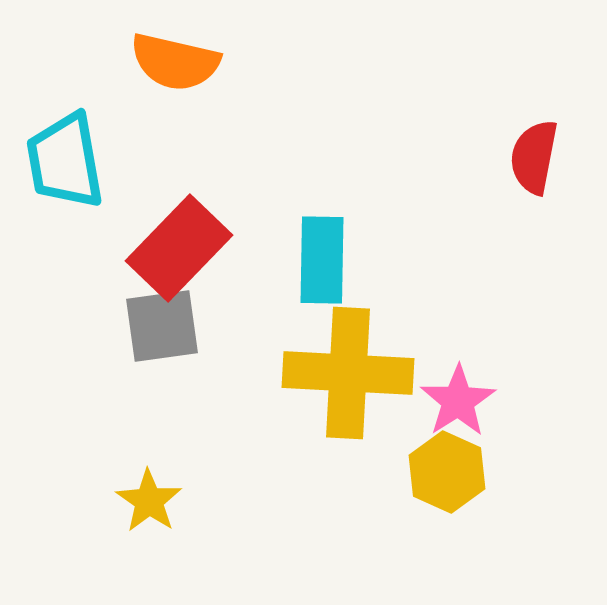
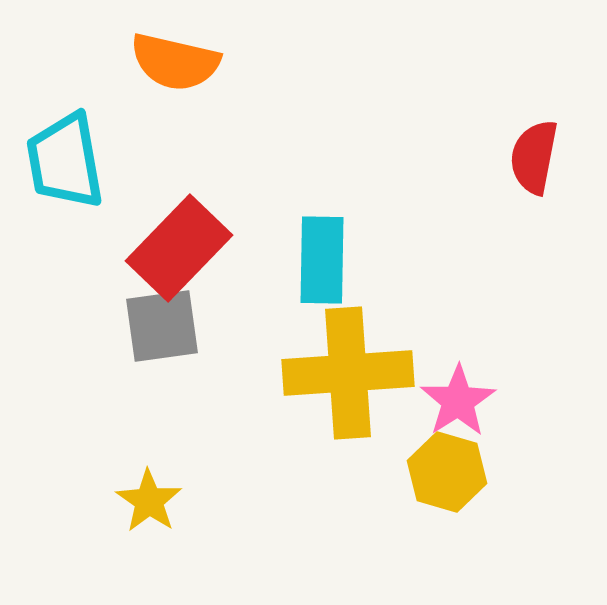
yellow cross: rotated 7 degrees counterclockwise
yellow hexagon: rotated 8 degrees counterclockwise
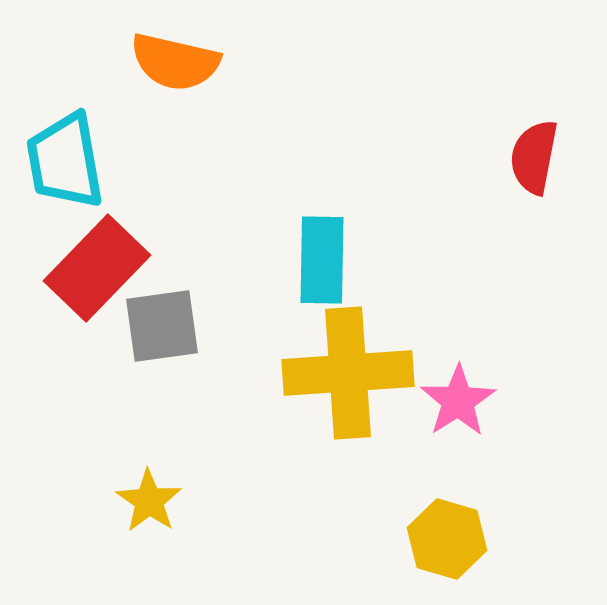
red rectangle: moved 82 px left, 20 px down
yellow hexagon: moved 67 px down
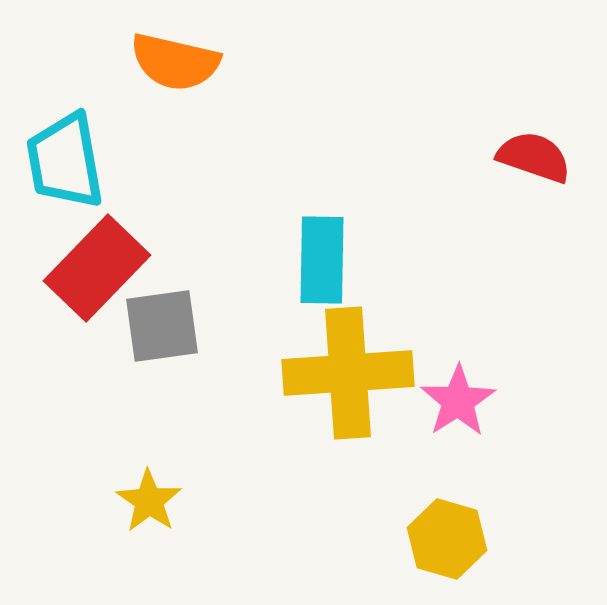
red semicircle: rotated 98 degrees clockwise
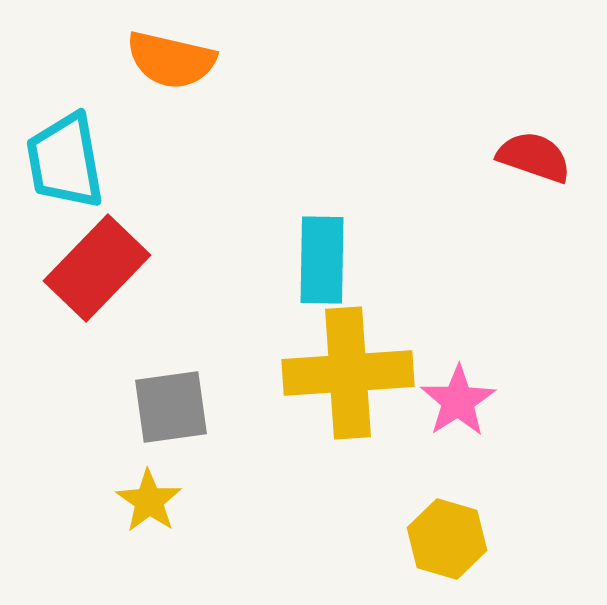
orange semicircle: moved 4 px left, 2 px up
gray square: moved 9 px right, 81 px down
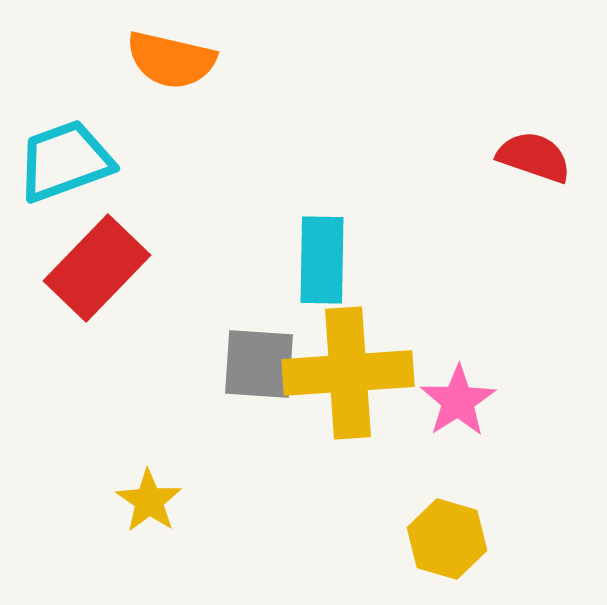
cyan trapezoid: rotated 80 degrees clockwise
gray square: moved 88 px right, 43 px up; rotated 12 degrees clockwise
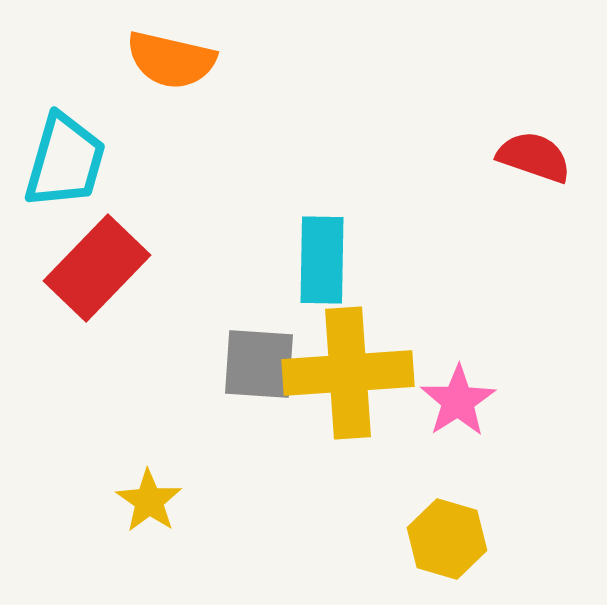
cyan trapezoid: rotated 126 degrees clockwise
